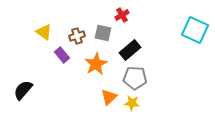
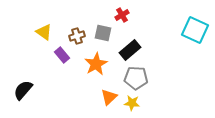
gray pentagon: moved 1 px right
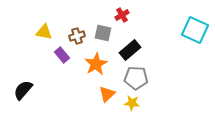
yellow triangle: rotated 24 degrees counterclockwise
orange triangle: moved 2 px left, 3 px up
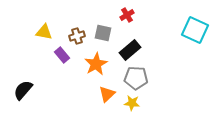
red cross: moved 5 px right
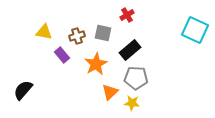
orange triangle: moved 3 px right, 2 px up
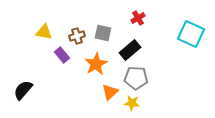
red cross: moved 11 px right, 3 px down
cyan square: moved 4 px left, 4 px down
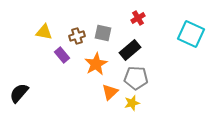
black semicircle: moved 4 px left, 3 px down
yellow star: rotated 21 degrees counterclockwise
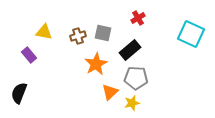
brown cross: moved 1 px right
purple rectangle: moved 33 px left
black semicircle: rotated 20 degrees counterclockwise
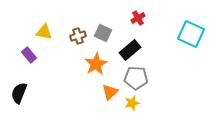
gray square: rotated 12 degrees clockwise
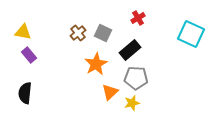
yellow triangle: moved 21 px left
brown cross: moved 3 px up; rotated 21 degrees counterclockwise
black semicircle: moved 6 px right; rotated 15 degrees counterclockwise
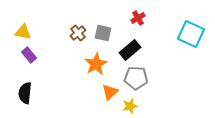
gray square: rotated 12 degrees counterclockwise
yellow star: moved 2 px left, 3 px down
